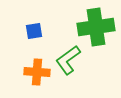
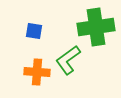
blue square: rotated 18 degrees clockwise
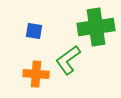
orange cross: moved 1 px left, 2 px down
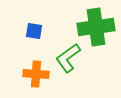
green L-shape: moved 2 px up
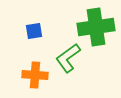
blue square: rotated 18 degrees counterclockwise
orange cross: moved 1 px left, 1 px down
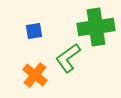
orange cross: rotated 35 degrees clockwise
